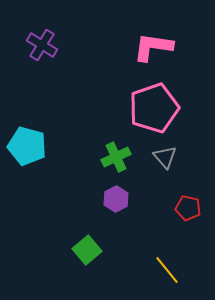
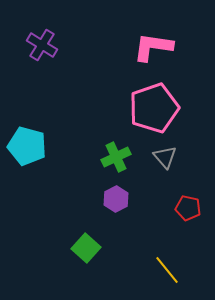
green square: moved 1 px left, 2 px up; rotated 8 degrees counterclockwise
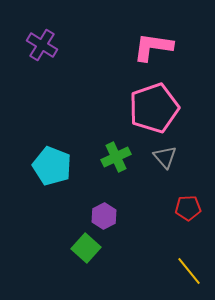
cyan pentagon: moved 25 px right, 20 px down; rotated 6 degrees clockwise
purple hexagon: moved 12 px left, 17 px down
red pentagon: rotated 15 degrees counterclockwise
yellow line: moved 22 px right, 1 px down
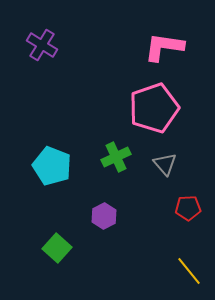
pink L-shape: moved 11 px right
gray triangle: moved 7 px down
green square: moved 29 px left
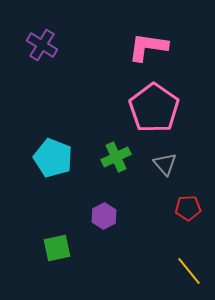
pink L-shape: moved 16 px left
pink pentagon: rotated 18 degrees counterclockwise
cyan pentagon: moved 1 px right, 8 px up
green square: rotated 36 degrees clockwise
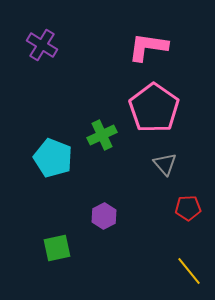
green cross: moved 14 px left, 22 px up
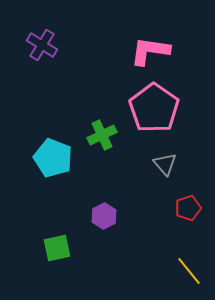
pink L-shape: moved 2 px right, 4 px down
red pentagon: rotated 15 degrees counterclockwise
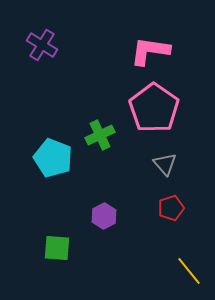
green cross: moved 2 px left
red pentagon: moved 17 px left
green square: rotated 16 degrees clockwise
